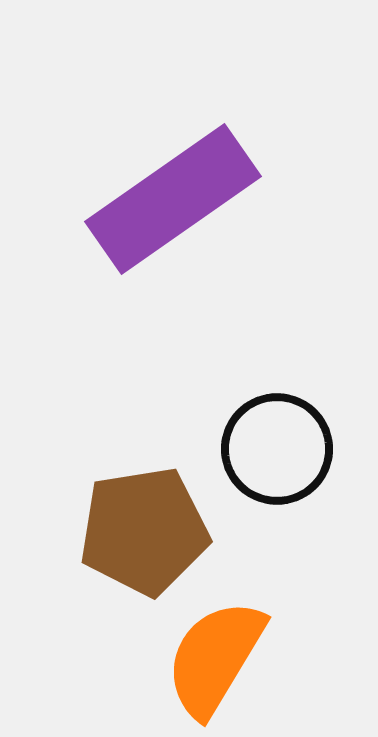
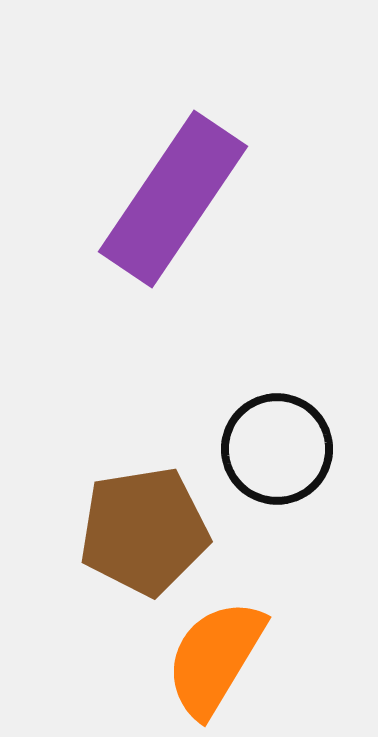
purple rectangle: rotated 21 degrees counterclockwise
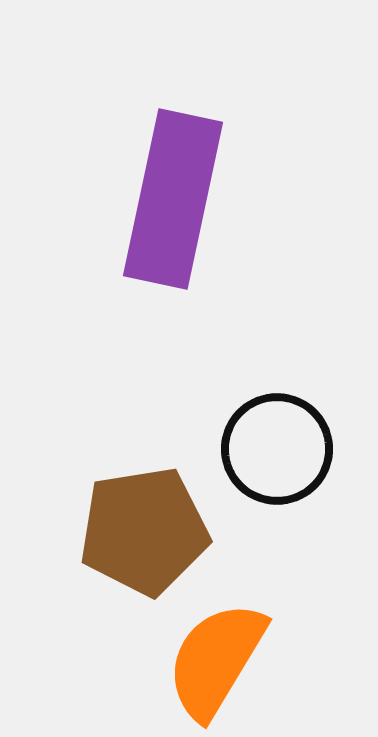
purple rectangle: rotated 22 degrees counterclockwise
orange semicircle: moved 1 px right, 2 px down
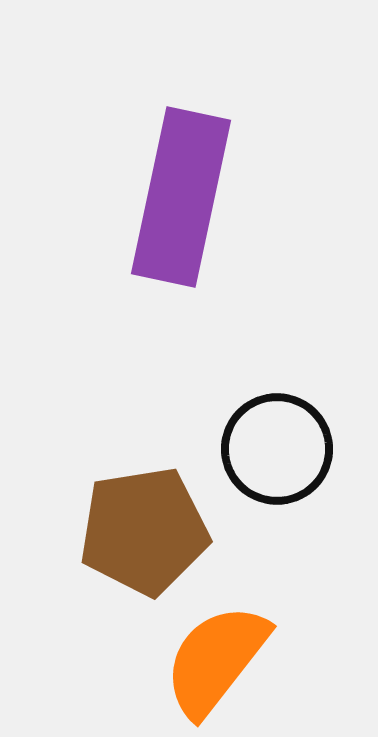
purple rectangle: moved 8 px right, 2 px up
orange semicircle: rotated 7 degrees clockwise
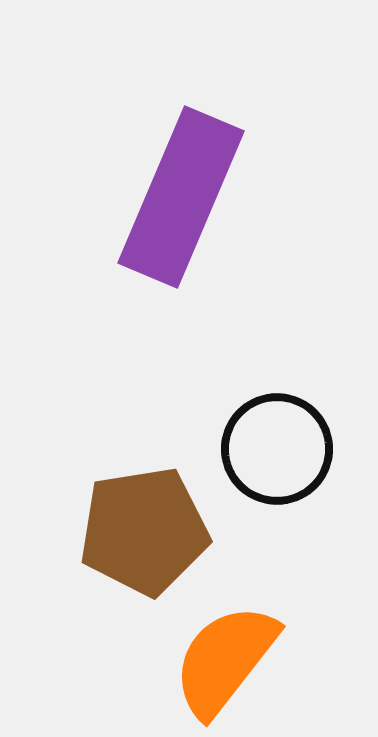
purple rectangle: rotated 11 degrees clockwise
orange semicircle: moved 9 px right
